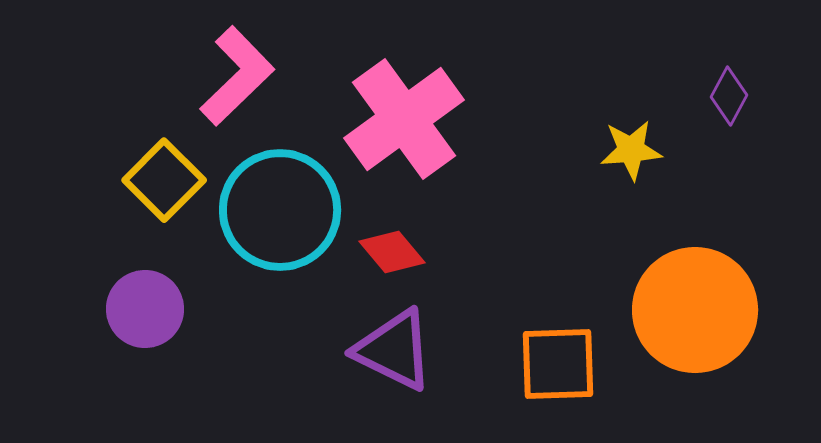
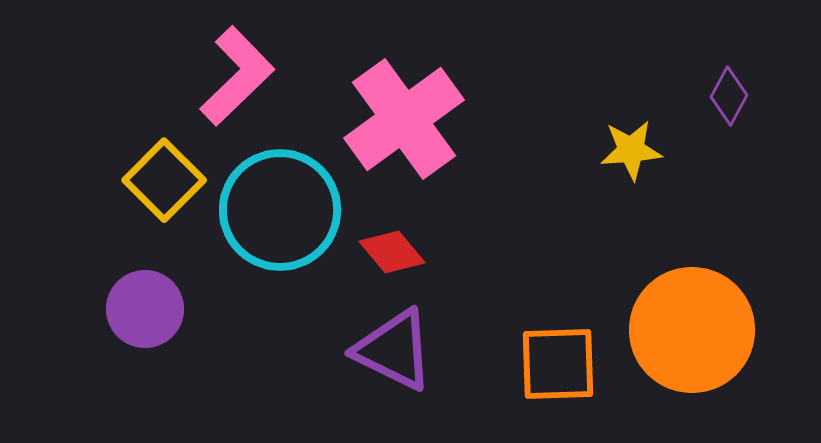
orange circle: moved 3 px left, 20 px down
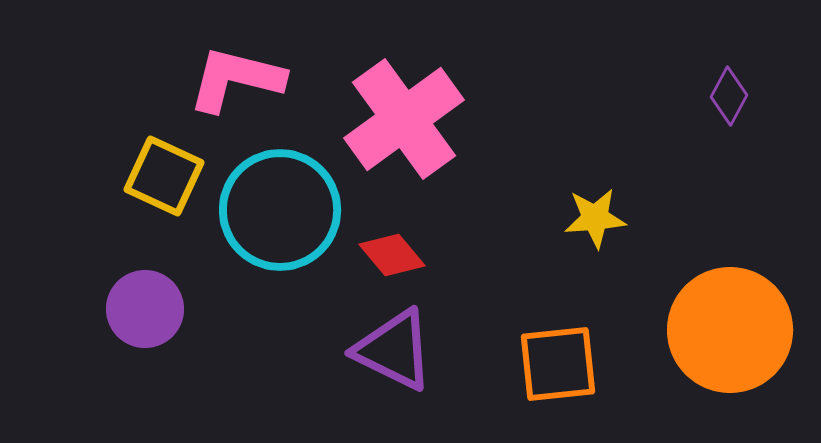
pink L-shape: moved 1 px left, 3 px down; rotated 122 degrees counterclockwise
yellow star: moved 36 px left, 68 px down
yellow square: moved 4 px up; rotated 20 degrees counterclockwise
red diamond: moved 3 px down
orange circle: moved 38 px right
orange square: rotated 4 degrees counterclockwise
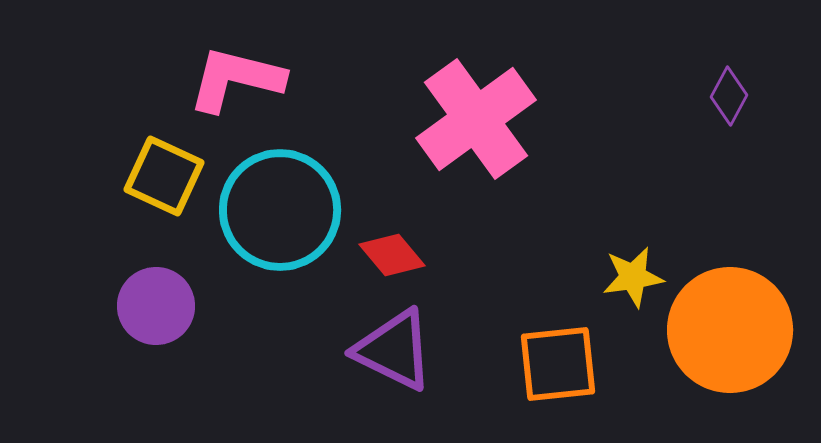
pink cross: moved 72 px right
yellow star: moved 38 px right, 59 px down; rotated 4 degrees counterclockwise
purple circle: moved 11 px right, 3 px up
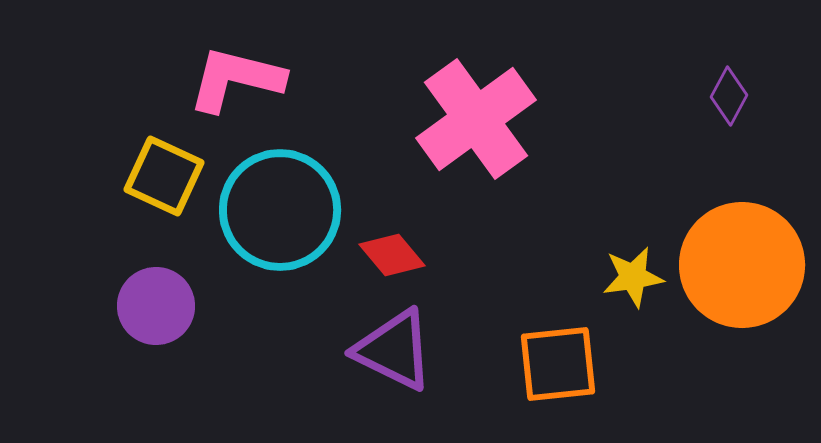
orange circle: moved 12 px right, 65 px up
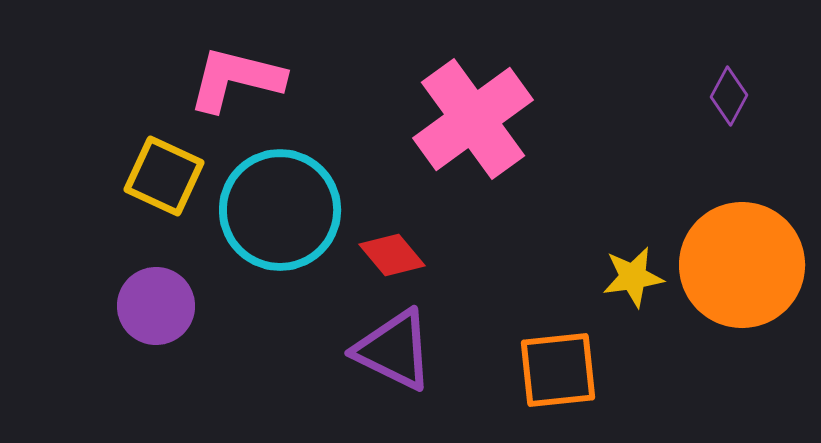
pink cross: moved 3 px left
orange square: moved 6 px down
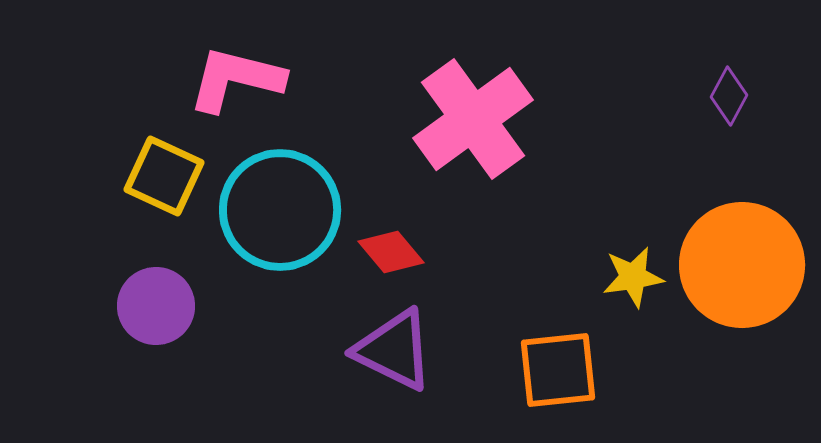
red diamond: moved 1 px left, 3 px up
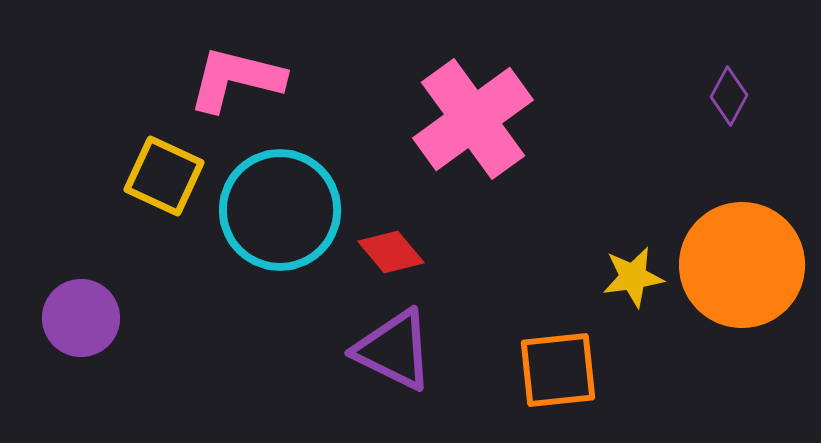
purple circle: moved 75 px left, 12 px down
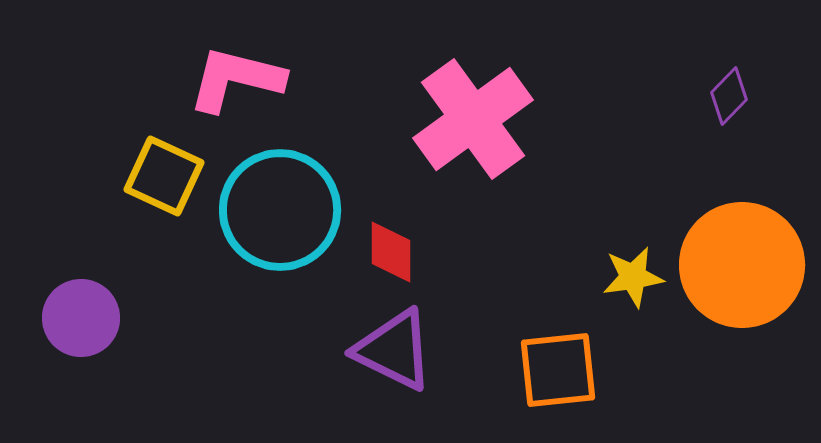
purple diamond: rotated 16 degrees clockwise
red diamond: rotated 40 degrees clockwise
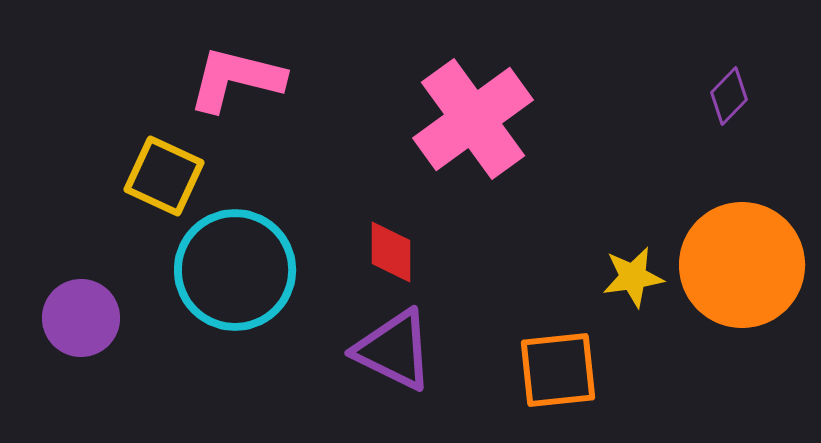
cyan circle: moved 45 px left, 60 px down
